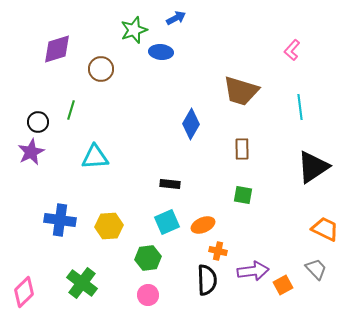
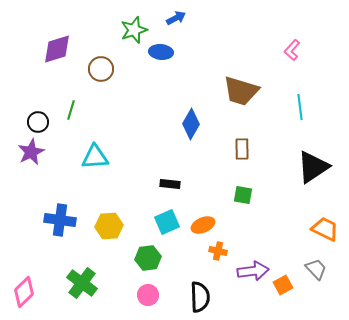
black semicircle: moved 7 px left, 17 px down
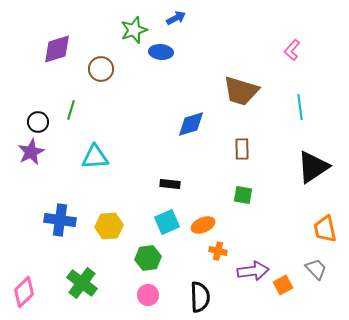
blue diamond: rotated 44 degrees clockwise
orange trapezoid: rotated 128 degrees counterclockwise
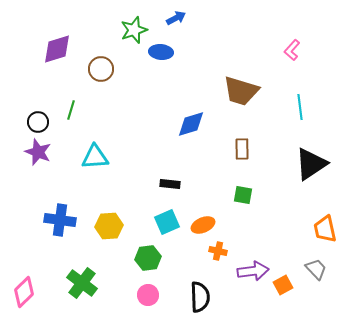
purple star: moved 7 px right; rotated 24 degrees counterclockwise
black triangle: moved 2 px left, 3 px up
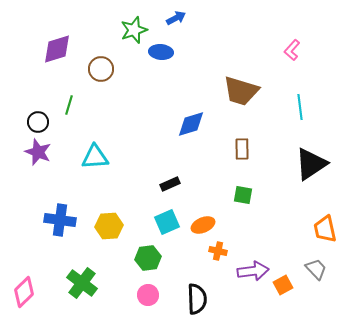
green line: moved 2 px left, 5 px up
black rectangle: rotated 30 degrees counterclockwise
black semicircle: moved 3 px left, 2 px down
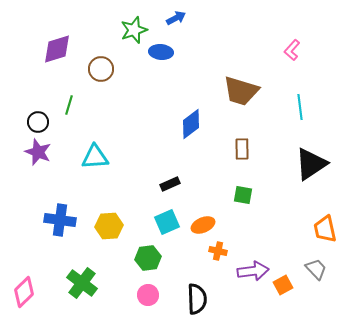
blue diamond: rotated 20 degrees counterclockwise
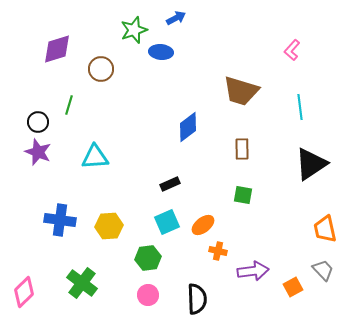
blue diamond: moved 3 px left, 3 px down
orange ellipse: rotated 15 degrees counterclockwise
gray trapezoid: moved 7 px right, 1 px down
orange square: moved 10 px right, 2 px down
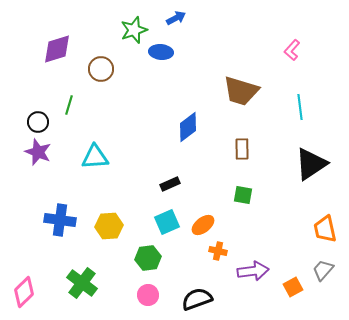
gray trapezoid: rotated 95 degrees counterclockwise
black semicircle: rotated 108 degrees counterclockwise
